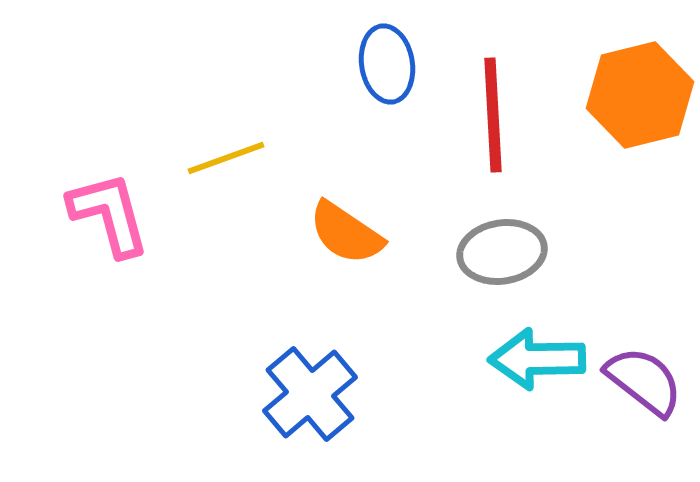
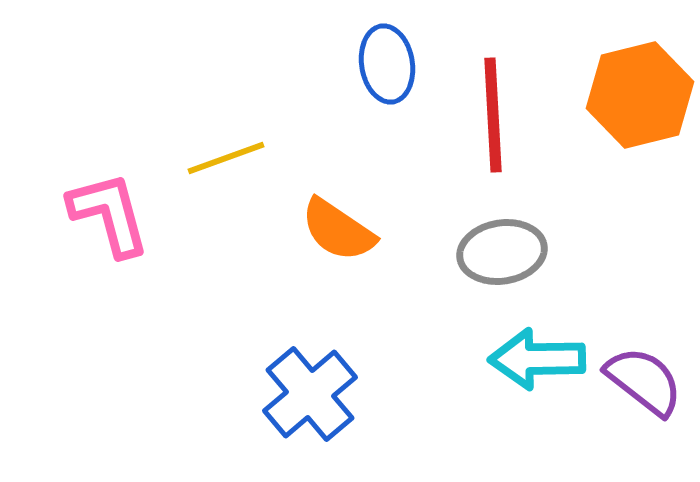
orange semicircle: moved 8 px left, 3 px up
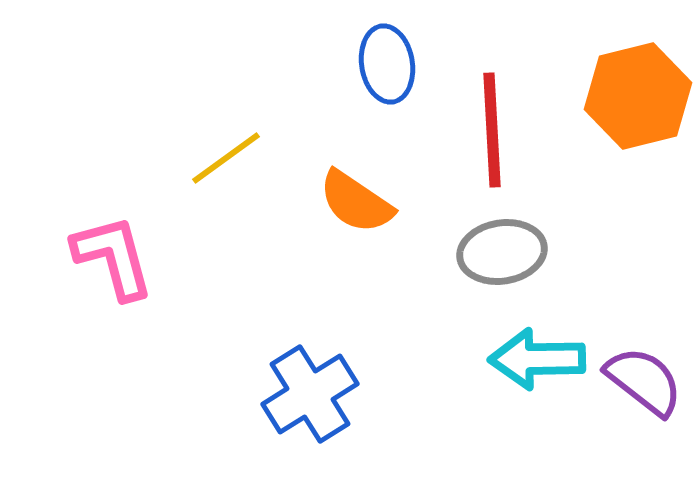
orange hexagon: moved 2 px left, 1 px down
red line: moved 1 px left, 15 px down
yellow line: rotated 16 degrees counterclockwise
pink L-shape: moved 4 px right, 43 px down
orange semicircle: moved 18 px right, 28 px up
blue cross: rotated 8 degrees clockwise
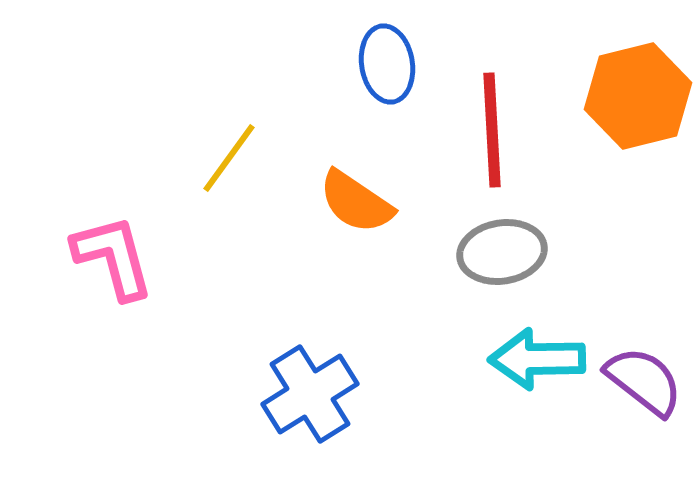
yellow line: moved 3 px right; rotated 18 degrees counterclockwise
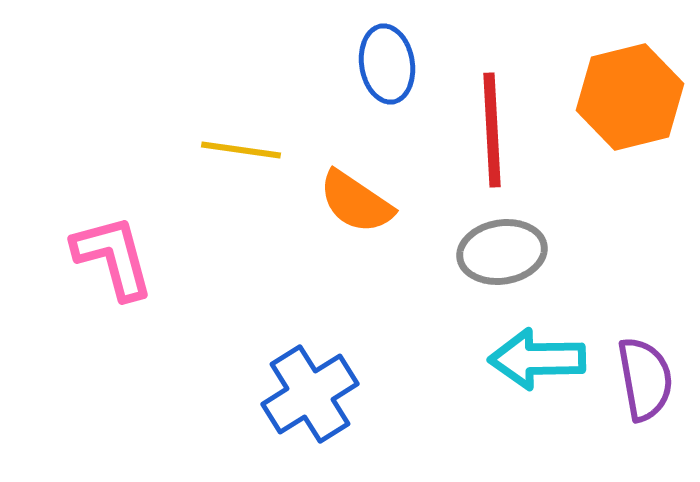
orange hexagon: moved 8 px left, 1 px down
yellow line: moved 12 px right, 8 px up; rotated 62 degrees clockwise
purple semicircle: moved 1 px right, 2 px up; rotated 42 degrees clockwise
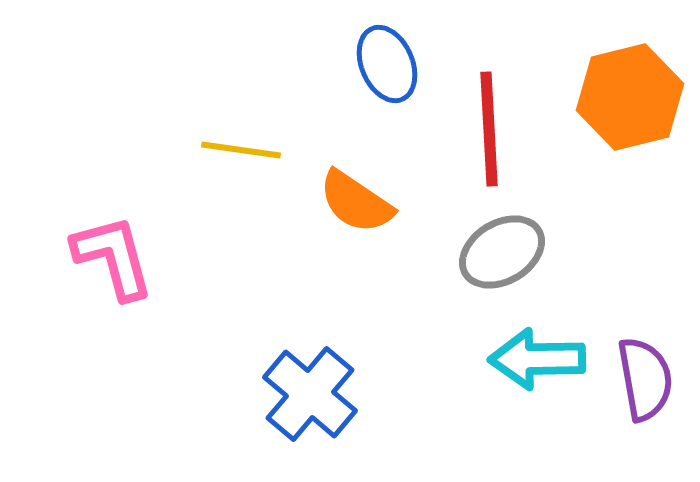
blue ellipse: rotated 14 degrees counterclockwise
red line: moved 3 px left, 1 px up
gray ellipse: rotated 22 degrees counterclockwise
blue cross: rotated 18 degrees counterclockwise
